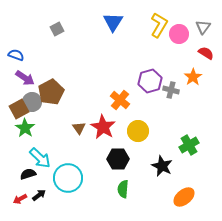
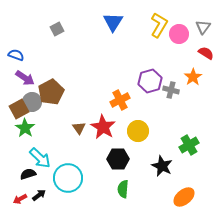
orange cross: rotated 24 degrees clockwise
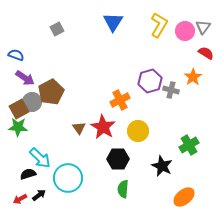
pink circle: moved 6 px right, 3 px up
green star: moved 7 px left, 1 px up; rotated 30 degrees counterclockwise
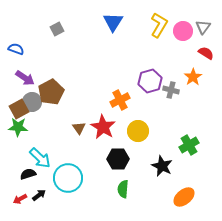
pink circle: moved 2 px left
blue semicircle: moved 6 px up
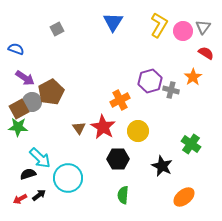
green cross: moved 2 px right, 1 px up; rotated 24 degrees counterclockwise
green semicircle: moved 6 px down
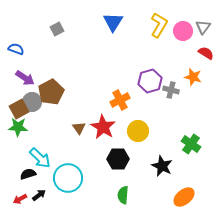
orange star: rotated 24 degrees counterclockwise
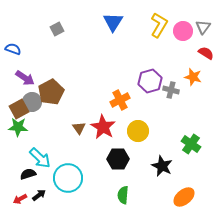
blue semicircle: moved 3 px left
